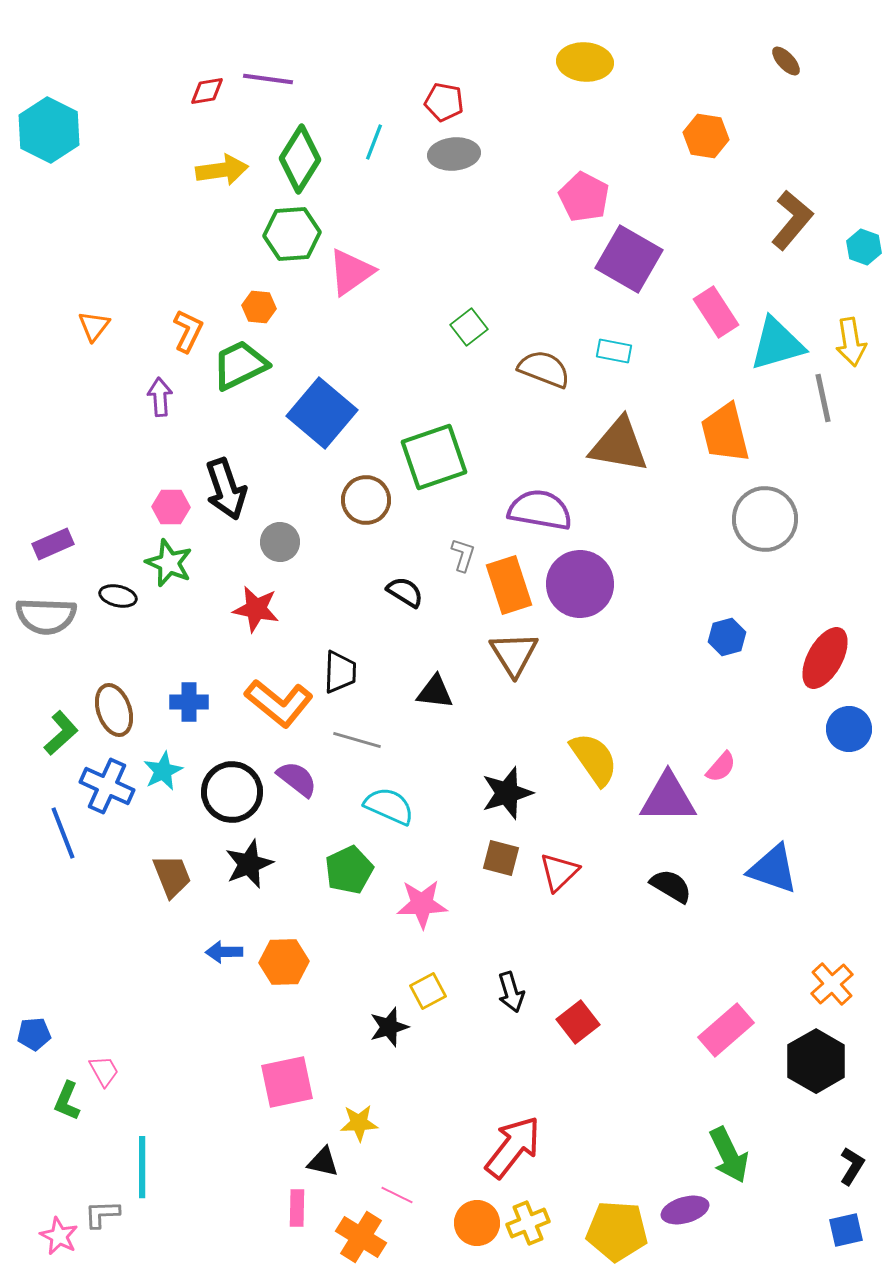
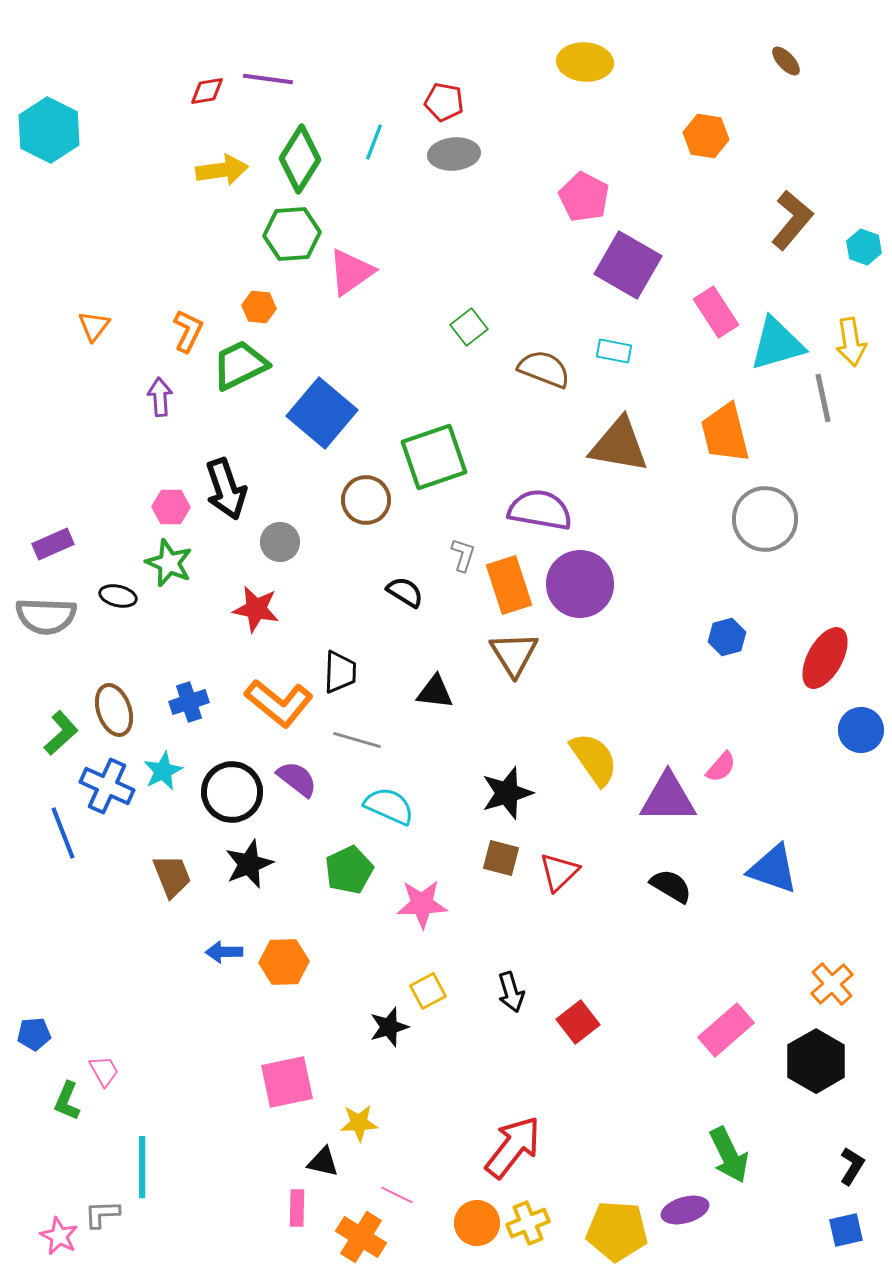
purple square at (629, 259): moved 1 px left, 6 px down
blue cross at (189, 702): rotated 18 degrees counterclockwise
blue circle at (849, 729): moved 12 px right, 1 px down
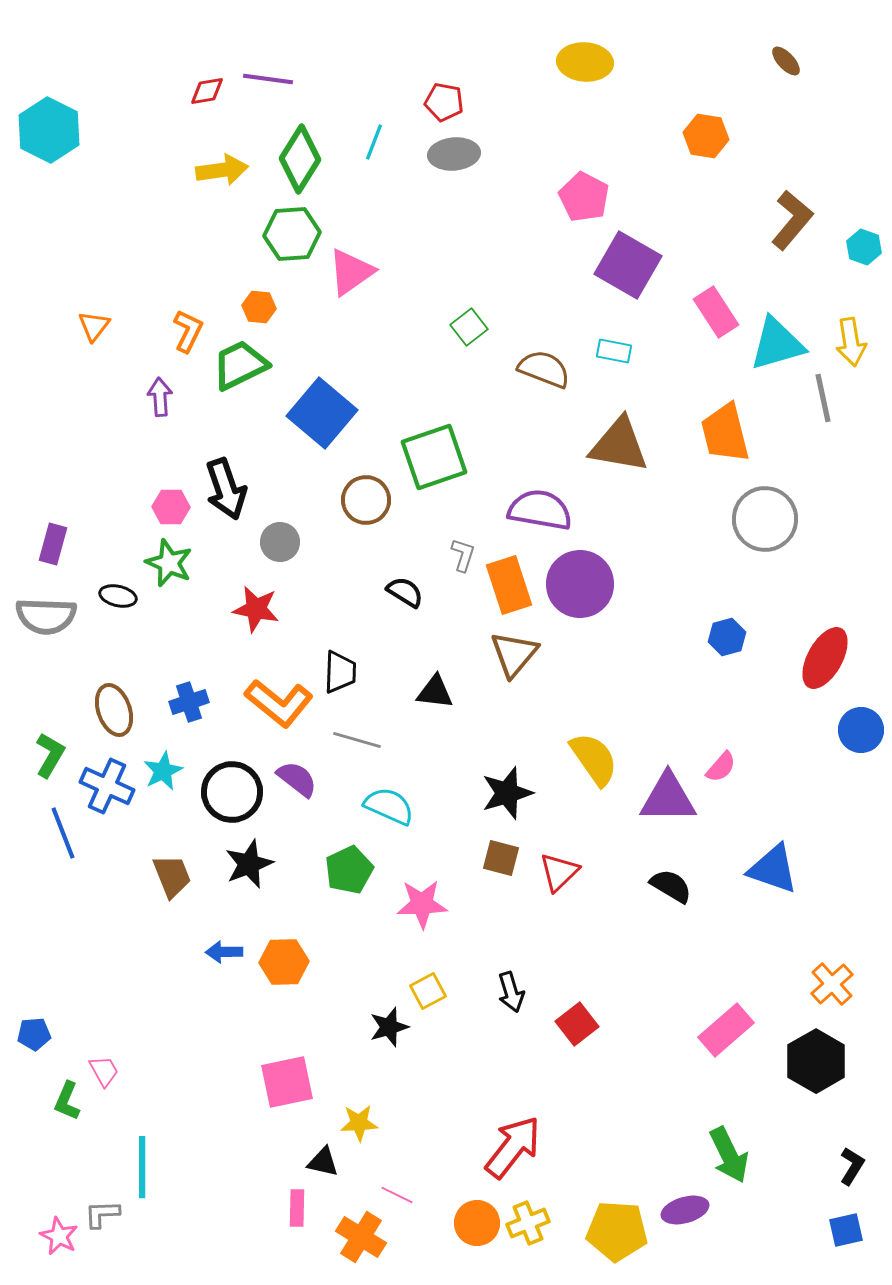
purple rectangle at (53, 544): rotated 51 degrees counterclockwise
brown triangle at (514, 654): rotated 12 degrees clockwise
green L-shape at (61, 733): moved 11 px left, 22 px down; rotated 18 degrees counterclockwise
red square at (578, 1022): moved 1 px left, 2 px down
